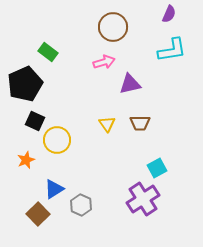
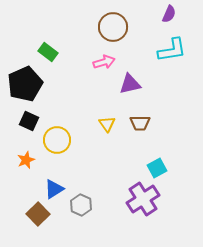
black square: moved 6 px left
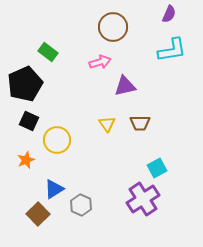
pink arrow: moved 4 px left
purple triangle: moved 5 px left, 2 px down
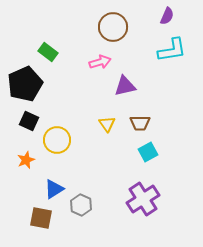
purple semicircle: moved 2 px left, 2 px down
cyan square: moved 9 px left, 16 px up
brown square: moved 3 px right, 4 px down; rotated 35 degrees counterclockwise
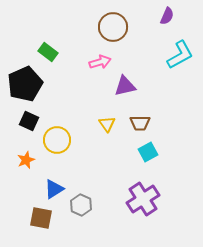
cyan L-shape: moved 8 px right, 5 px down; rotated 20 degrees counterclockwise
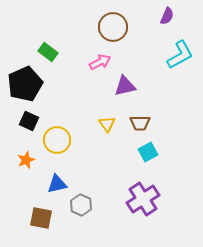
pink arrow: rotated 10 degrees counterclockwise
blue triangle: moved 3 px right, 5 px up; rotated 20 degrees clockwise
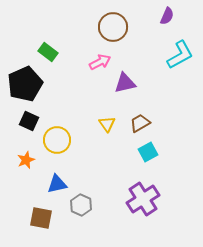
purple triangle: moved 3 px up
brown trapezoid: rotated 150 degrees clockwise
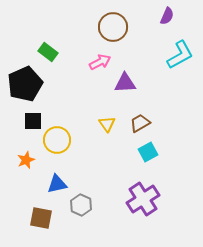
purple triangle: rotated 10 degrees clockwise
black square: moved 4 px right; rotated 24 degrees counterclockwise
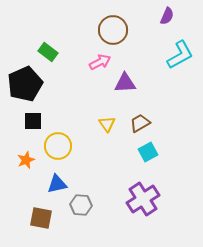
brown circle: moved 3 px down
yellow circle: moved 1 px right, 6 px down
gray hexagon: rotated 20 degrees counterclockwise
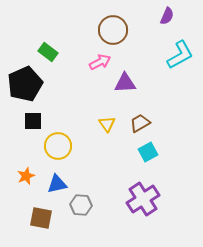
orange star: moved 16 px down
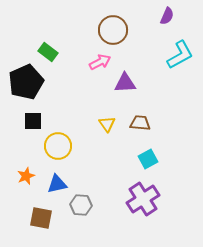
black pentagon: moved 1 px right, 2 px up
brown trapezoid: rotated 35 degrees clockwise
cyan square: moved 7 px down
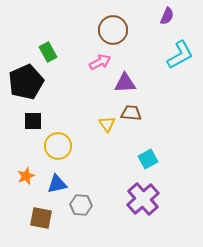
green rectangle: rotated 24 degrees clockwise
brown trapezoid: moved 9 px left, 10 px up
purple cross: rotated 8 degrees counterclockwise
